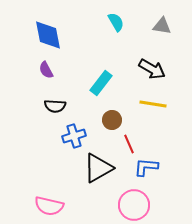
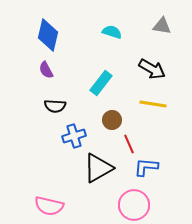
cyan semicircle: moved 4 px left, 10 px down; rotated 42 degrees counterclockwise
blue diamond: rotated 24 degrees clockwise
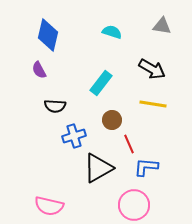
purple semicircle: moved 7 px left
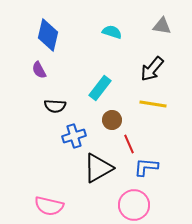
black arrow: rotated 100 degrees clockwise
cyan rectangle: moved 1 px left, 5 px down
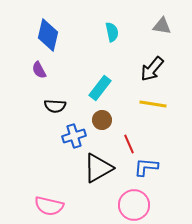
cyan semicircle: rotated 60 degrees clockwise
brown circle: moved 10 px left
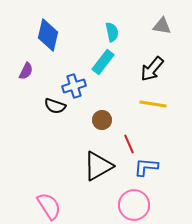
purple semicircle: moved 13 px left, 1 px down; rotated 126 degrees counterclockwise
cyan rectangle: moved 3 px right, 26 px up
black semicircle: rotated 15 degrees clockwise
blue cross: moved 50 px up
black triangle: moved 2 px up
pink semicircle: rotated 136 degrees counterclockwise
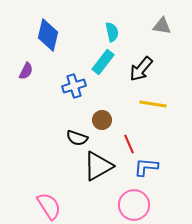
black arrow: moved 11 px left
black semicircle: moved 22 px right, 32 px down
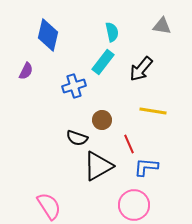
yellow line: moved 7 px down
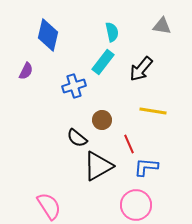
black semicircle: rotated 20 degrees clockwise
pink circle: moved 2 px right
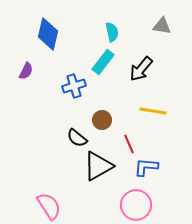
blue diamond: moved 1 px up
